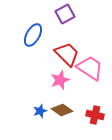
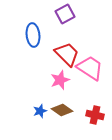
blue ellipse: rotated 35 degrees counterclockwise
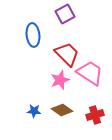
pink trapezoid: moved 5 px down
blue star: moved 6 px left; rotated 24 degrees clockwise
red cross: rotated 30 degrees counterclockwise
